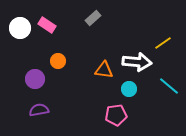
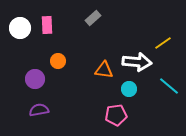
pink rectangle: rotated 54 degrees clockwise
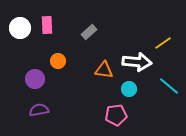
gray rectangle: moved 4 px left, 14 px down
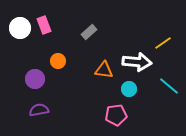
pink rectangle: moved 3 px left; rotated 18 degrees counterclockwise
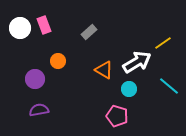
white arrow: rotated 36 degrees counterclockwise
orange triangle: rotated 24 degrees clockwise
pink pentagon: moved 1 px right, 1 px down; rotated 25 degrees clockwise
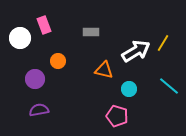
white circle: moved 10 px down
gray rectangle: moved 2 px right; rotated 42 degrees clockwise
yellow line: rotated 24 degrees counterclockwise
white arrow: moved 1 px left, 11 px up
orange triangle: rotated 18 degrees counterclockwise
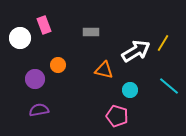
orange circle: moved 4 px down
cyan circle: moved 1 px right, 1 px down
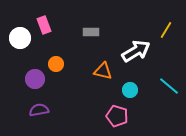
yellow line: moved 3 px right, 13 px up
orange circle: moved 2 px left, 1 px up
orange triangle: moved 1 px left, 1 px down
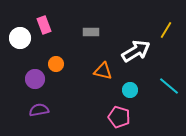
pink pentagon: moved 2 px right, 1 px down
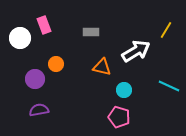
orange triangle: moved 1 px left, 4 px up
cyan line: rotated 15 degrees counterclockwise
cyan circle: moved 6 px left
